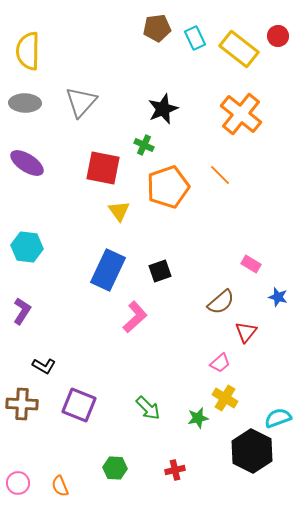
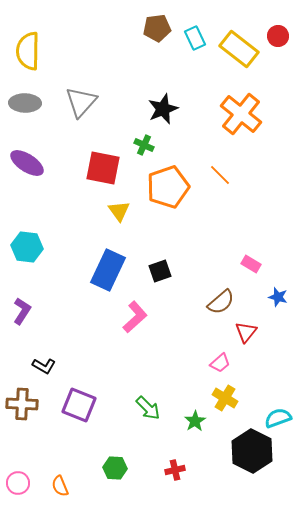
green star: moved 3 px left, 3 px down; rotated 20 degrees counterclockwise
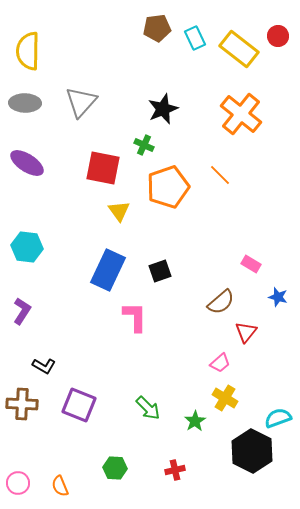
pink L-shape: rotated 48 degrees counterclockwise
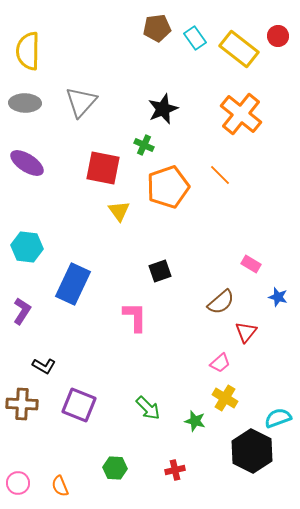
cyan rectangle: rotated 10 degrees counterclockwise
blue rectangle: moved 35 px left, 14 px down
green star: rotated 25 degrees counterclockwise
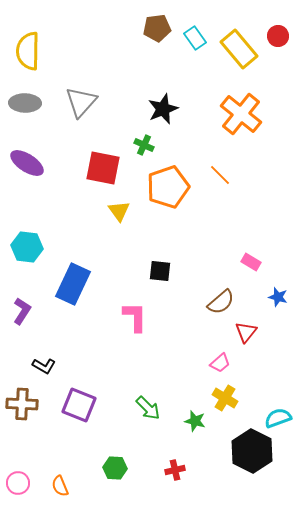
yellow rectangle: rotated 12 degrees clockwise
pink rectangle: moved 2 px up
black square: rotated 25 degrees clockwise
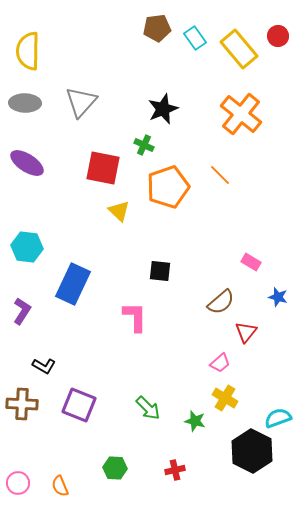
yellow triangle: rotated 10 degrees counterclockwise
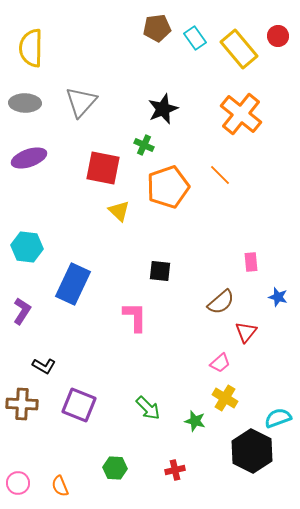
yellow semicircle: moved 3 px right, 3 px up
purple ellipse: moved 2 px right, 5 px up; rotated 52 degrees counterclockwise
pink rectangle: rotated 54 degrees clockwise
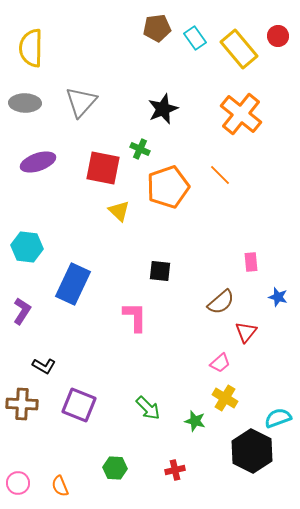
green cross: moved 4 px left, 4 px down
purple ellipse: moved 9 px right, 4 px down
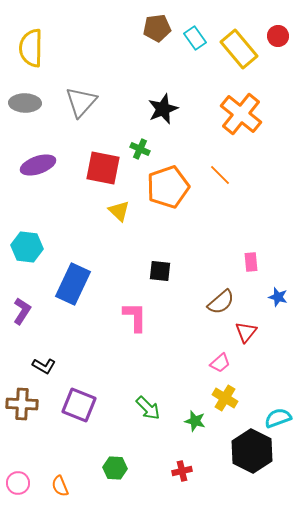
purple ellipse: moved 3 px down
red cross: moved 7 px right, 1 px down
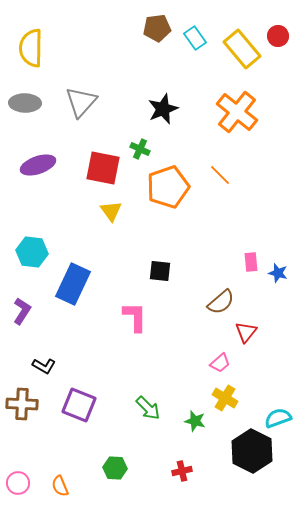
yellow rectangle: moved 3 px right
orange cross: moved 4 px left, 2 px up
yellow triangle: moved 8 px left; rotated 10 degrees clockwise
cyan hexagon: moved 5 px right, 5 px down
blue star: moved 24 px up
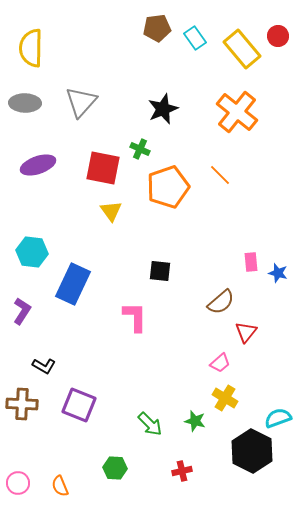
green arrow: moved 2 px right, 16 px down
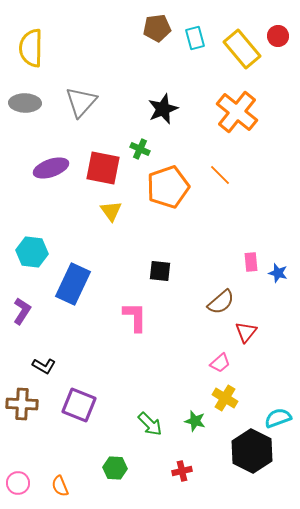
cyan rectangle: rotated 20 degrees clockwise
purple ellipse: moved 13 px right, 3 px down
